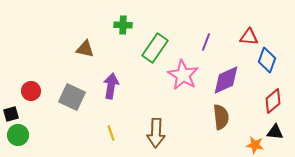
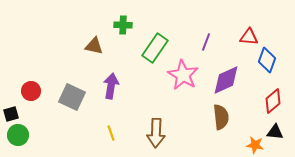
brown triangle: moved 9 px right, 3 px up
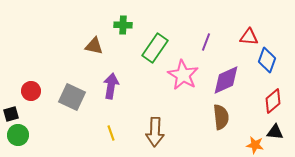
brown arrow: moved 1 px left, 1 px up
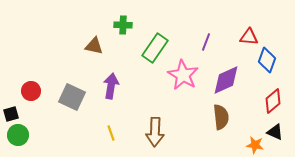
black triangle: rotated 18 degrees clockwise
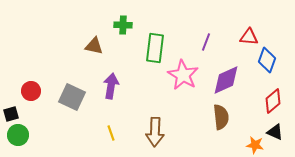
green rectangle: rotated 28 degrees counterclockwise
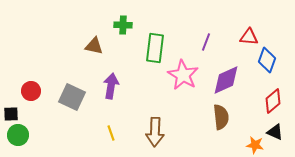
black square: rotated 14 degrees clockwise
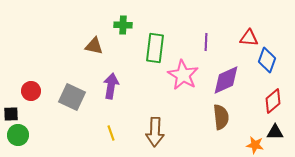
red triangle: moved 1 px down
purple line: rotated 18 degrees counterclockwise
black triangle: rotated 24 degrees counterclockwise
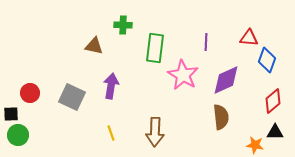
red circle: moved 1 px left, 2 px down
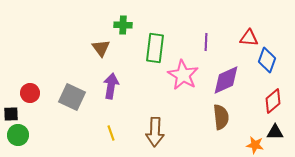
brown triangle: moved 7 px right, 2 px down; rotated 42 degrees clockwise
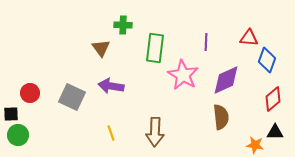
purple arrow: rotated 90 degrees counterclockwise
red diamond: moved 2 px up
